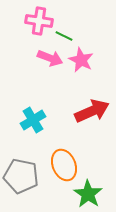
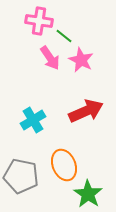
green line: rotated 12 degrees clockwise
pink arrow: rotated 35 degrees clockwise
red arrow: moved 6 px left
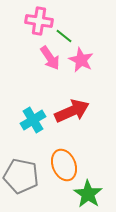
red arrow: moved 14 px left
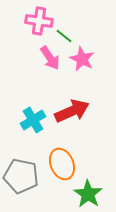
pink star: moved 1 px right, 1 px up
orange ellipse: moved 2 px left, 1 px up
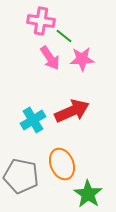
pink cross: moved 2 px right
pink star: rotated 30 degrees counterclockwise
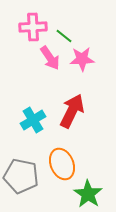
pink cross: moved 8 px left, 6 px down; rotated 12 degrees counterclockwise
red arrow: rotated 40 degrees counterclockwise
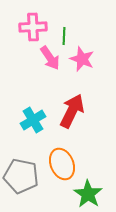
green line: rotated 54 degrees clockwise
pink star: rotated 25 degrees clockwise
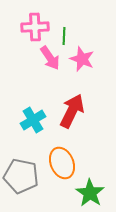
pink cross: moved 2 px right
orange ellipse: moved 1 px up
green star: moved 2 px right, 1 px up
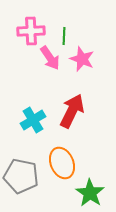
pink cross: moved 4 px left, 4 px down
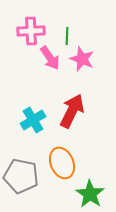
green line: moved 3 px right
green star: moved 1 px down
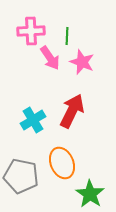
pink star: moved 3 px down
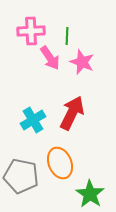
red arrow: moved 2 px down
orange ellipse: moved 2 px left
